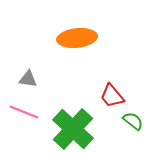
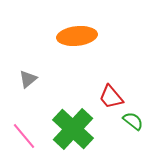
orange ellipse: moved 2 px up
gray triangle: rotated 48 degrees counterclockwise
red trapezoid: moved 1 px left, 1 px down
pink line: moved 24 px down; rotated 28 degrees clockwise
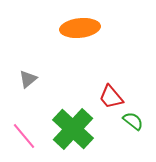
orange ellipse: moved 3 px right, 8 px up
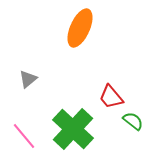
orange ellipse: rotated 60 degrees counterclockwise
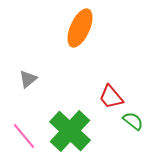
green cross: moved 3 px left, 2 px down
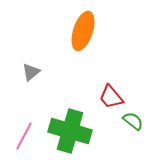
orange ellipse: moved 3 px right, 3 px down; rotated 6 degrees counterclockwise
gray triangle: moved 3 px right, 7 px up
green cross: rotated 27 degrees counterclockwise
pink line: rotated 68 degrees clockwise
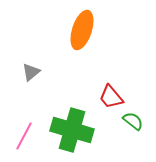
orange ellipse: moved 1 px left, 1 px up
green cross: moved 2 px right, 1 px up
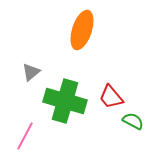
green semicircle: rotated 10 degrees counterclockwise
green cross: moved 7 px left, 29 px up
pink line: moved 1 px right
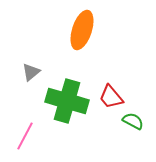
green cross: moved 2 px right
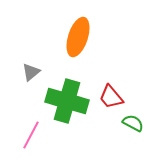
orange ellipse: moved 4 px left, 7 px down
green semicircle: moved 2 px down
pink line: moved 6 px right, 1 px up
